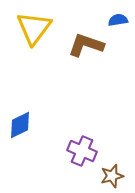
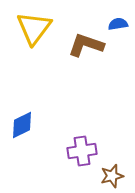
blue semicircle: moved 4 px down
blue diamond: moved 2 px right
purple cross: rotated 32 degrees counterclockwise
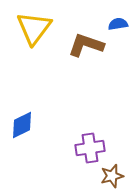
purple cross: moved 8 px right, 3 px up
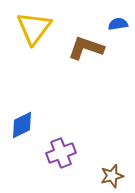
brown L-shape: moved 3 px down
purple cross: moved 29 px left, 5 px down; rotated 12 degrees counterclockwise
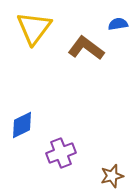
brown L-shape: rotated 18 degrees clockwise
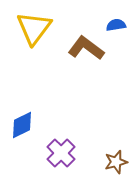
blue semicircle: moved 2 px left, 1 px down
purple cross: rotated 24 degrees counterclockwise
brown star: moved 4 px right, 14 px up
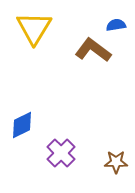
yellow triangle: rotated 6 degrees counterclockwise
brown L-shape: moved 7 px right, 2 px down
brown star: rotated 15 degrees clockwise
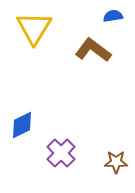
blue semicircle: moved 3 px left, 9 px up
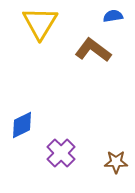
yellow triangle: moved 6 px right, 5 px up
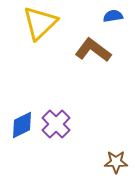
yellow triangle: rotated 15 degrees clockwise
purple cross: moved 5 px left, 29 px up
